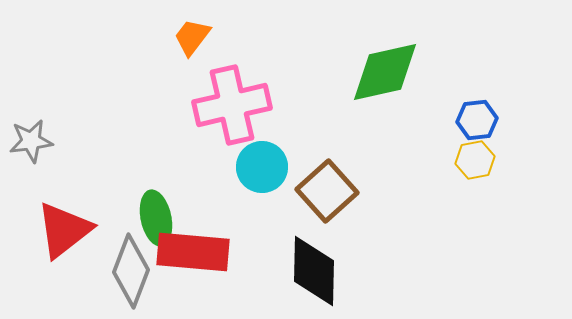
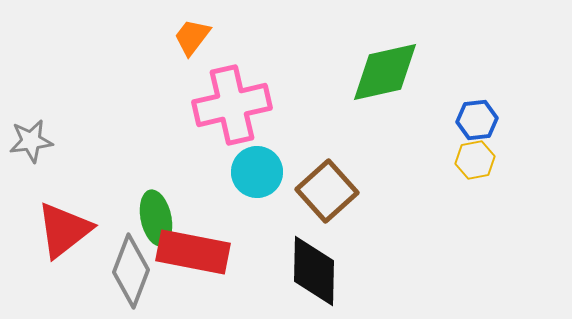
cyan circle: moved 5 px left, 5 px down
red rectangle: rotated 6 degrees clockwise
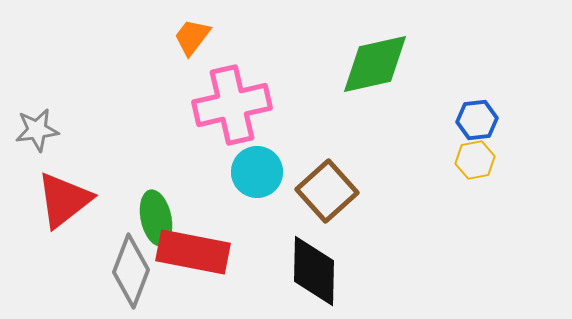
green diamond: moved 10 px left, 8 px up
gray star: moved 6 px right, 11 px up
red triangle: moved 30 px up
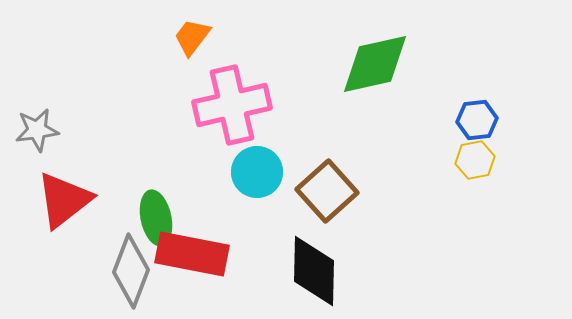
red rectangle: moved 1 px left, 2 px down
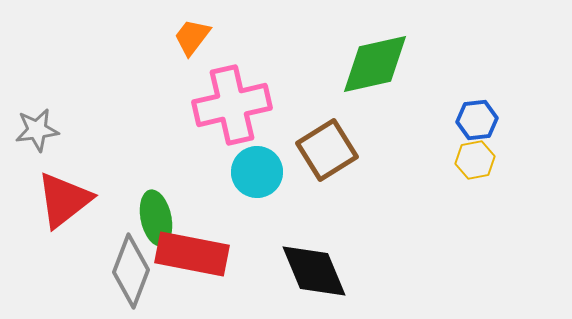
brown square: moved 41 px up; rotated 10 degrees clockwise
black diamond: rotated 24 degrees counterclockwise
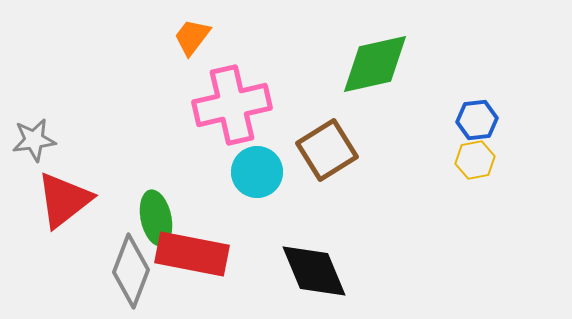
gray star: moved 3 px left, 10 px down
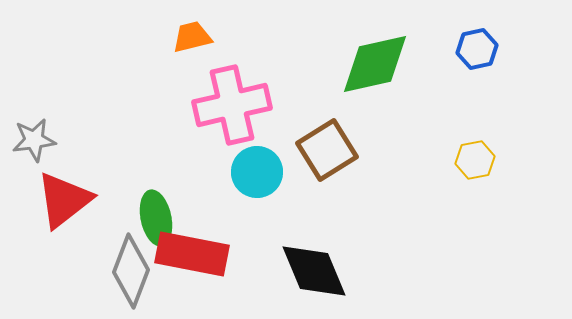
orange trapezoid: rotated 39 degrees clockwise
blue hexagon: moved 71 px up; rotated 6 degrees counterclockwise
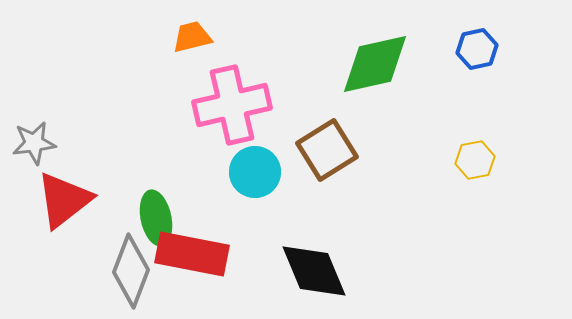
gray star: moved 3 px down
cyan circle: moved 2 px left
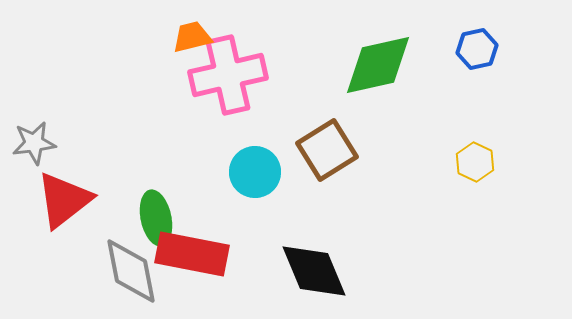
green diamond: moved 3 px right, 1 px down
pink cross: moved 4 px left, 30 px up
yellow hexagon: moved 2 px down; rotated 24 degrees counterclockwise
gray diamond: rotated 32 degrees counterclockwise
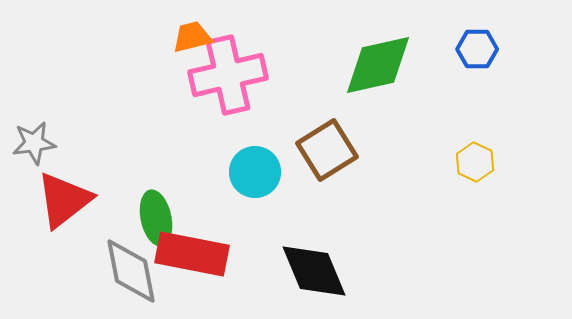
blue hexagon: rotated 12 degrees clockwise
